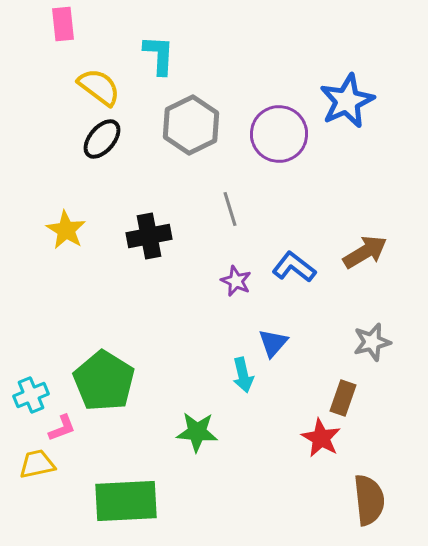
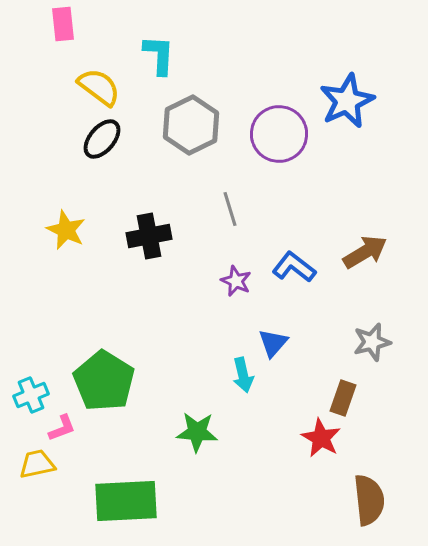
yellow star: rotated 6 degrees counterclockwise
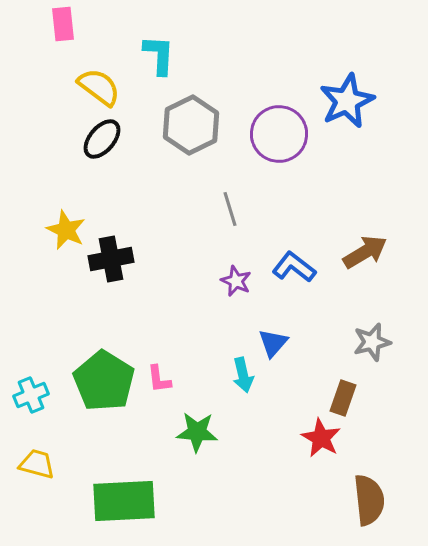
black cross: moved 38 px left, 23 px down
pink L-shape: moved 97 px right, 49 px up; rotated 104 degrees clockwise
yellow trapezoid: rotated 27 degrees clockwise
green rectangle: moved 2 px left
